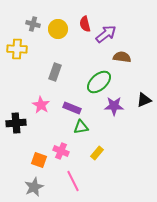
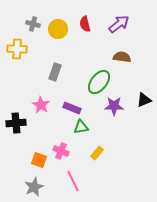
purple arrow: moved 13 px right, 10 px up
green ellipse: rotated 10 degrees counterclockwise
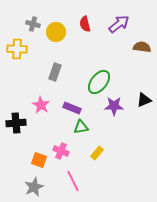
yellow circle: moved 2 px left, 3 px down
brown semicircle: moved 20 px right, 10 px up
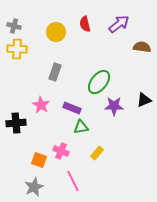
gray cross: moved 19 px left, 2 px down
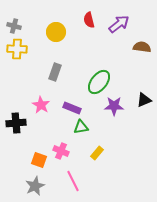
red semicircle: moved 4 px right, 4 px up
gray star: moved 1 px right, 1 px up
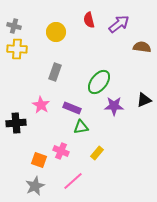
pink line: rotated 75 degrees clockwise
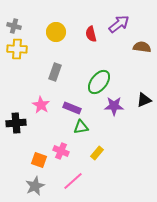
red semicircle: moved 2 px right, 14 px down
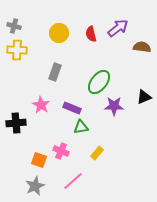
purple arrow: moved 1 px left, 4 px down
yellow circle: moved 3 px right, 1 px down
yellow cross: moved 1 px down
black triangle: moved 3 px up
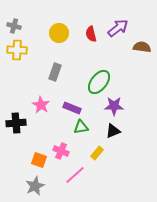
black triangle: moved 31 px left, 34 px down
pink line: moved 2 px right, 6 px up
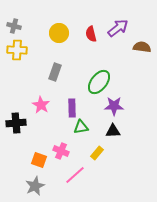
purple rectangle: rotated 66 degrees clockwise
black triangle: rotated 21 degrees clockwise
